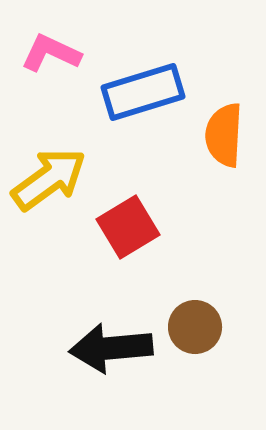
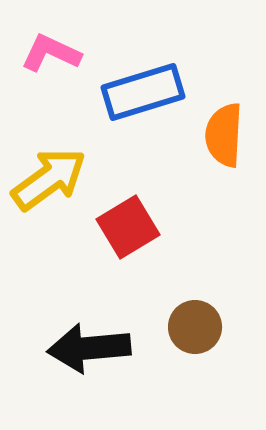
black arrow: moved 22 px left
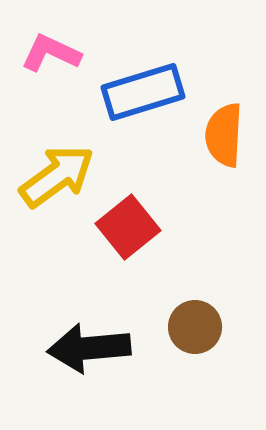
yellow arrow: moved 8 px right, 3 px up
red square: rotated 8 degrees counterclockwise
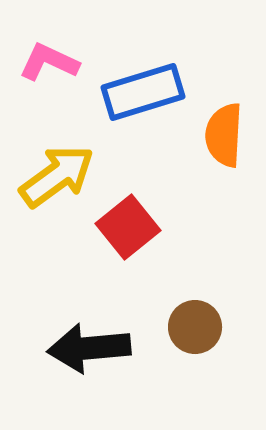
pink L-shape: moved 2 px left, 9 px down
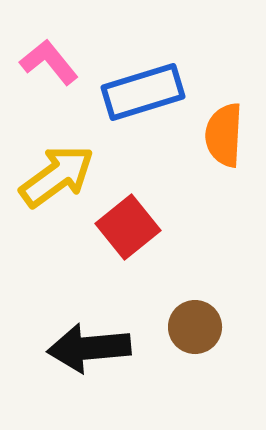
pink L-shape: rotated 26 degrees clockwise
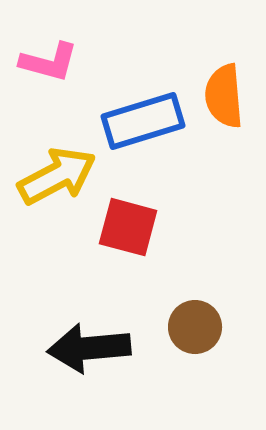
pink L-shape: rotated 144 degrees clockwise
blue rectangle: moved 29 px down
orange semicircle: moved 39 px up; rotated 8 degrees counterclockwise
yellow arrow: rotated 8 degrees clockwise
red square: rotated 36 degrees counterclockwise
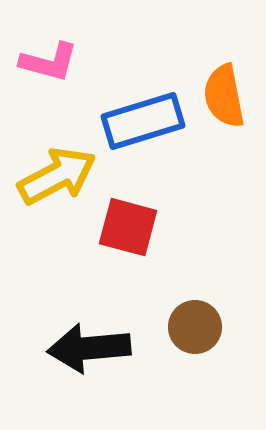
orange semicircle: rotated 6 degrees counterclockwise
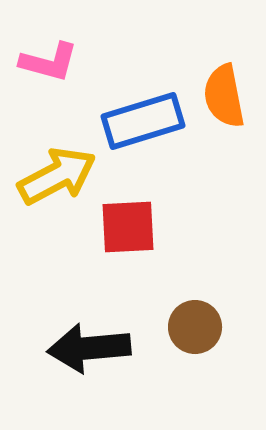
red square: rotated 18 degrees counterclockwise
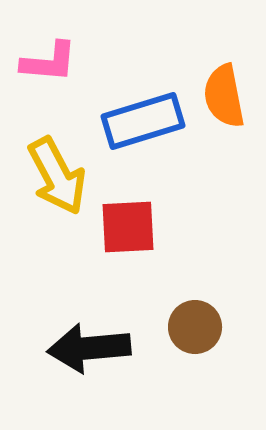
pink L-shape: rotated 10 degrees counterclockwise
yellow arrow: rotated 90 degrees clockwise
